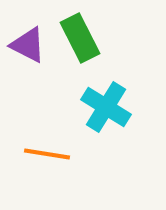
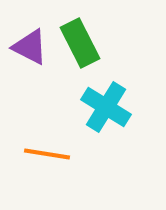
green rectangle: moved 5 px down
purple triangle: moved 2 px right, 2 px down
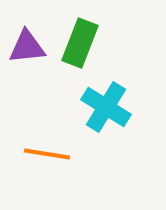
green rectangle: rotated 48 degrees clockwise
purple triangle: moved 3 px left; rotated 33 degrees counterclockwise
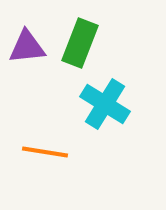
cyan cross: moved 1 px left, 3 px up
orange line: moved 2 px left, 2 px up
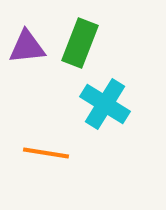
orange line: moved 1 px right, 1 px down
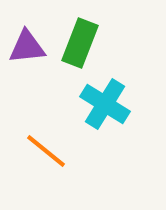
orange line: moved 2 px up; rotated 30 degrees clockwise
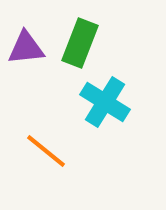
purple triangle: moved 1 px left, 1 px down
cyan cross: moved 2 px up
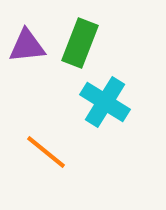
purple triangle: moved 1 px right, 2 px up
orange line: moved 1 px down
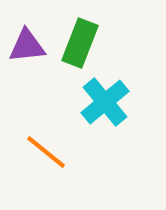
cyan cross: rotated 18 degrees clockwise
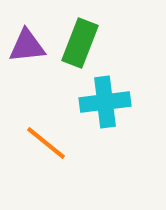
cyan cross: rotated 33 degrees clockwise
orange line: moved 9 px up
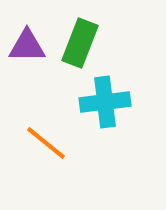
purple triangle: rotated 6 degrees clockwise
